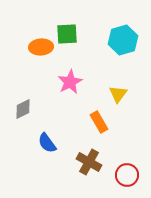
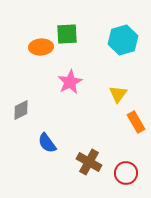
gray diamond: moved 2 px left, 1 px down
orange rectangle: moved 37 px right
red circle: moved 1 px left, 2 px up
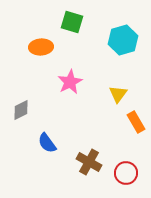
green square: moved 5 px right, 12 px up; rotated 20 degrees clockwise
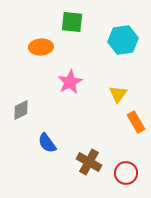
green square: rotated 10 degrees counterclockwise
cyan hexagon: rotated 8 degrees clockwise
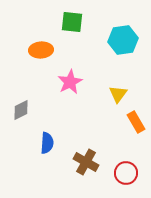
orange ellipse: moved 3 px down
blue semicircle: rotated 140 degrees counterclockwise
brown cross: moved 3 px left
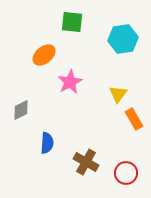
cyan hexagon: moved 1 px up
orange ellipse: moved 3 px right, 5 px down; rotated 35 degrees counterclockwise
orange rectangle: moved 2 px left, 3 px up
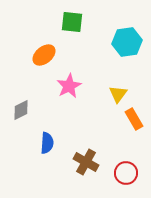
cyan hexagon: moved 4 px right, 3 px down
pink star: moved 1 px left, 4 px down
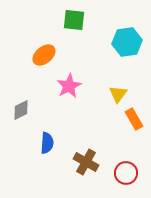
green square: moved 2 px right, 2 px up
